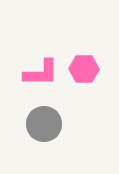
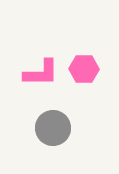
gray circle: moved 9 px right, 4 px down
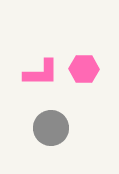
gray circle: moved 2 px left
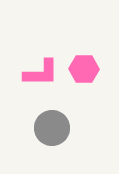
gray circle: moved 1 px right
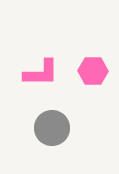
pink hexagon: moved 9 px right, 2 px down
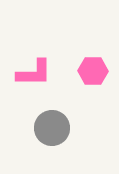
pink L-shape: moved 7 px left
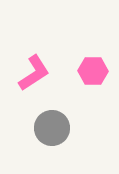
pink L-shape: rotated 33 degrees counterclockwise
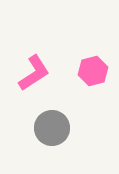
pink hexagon: rotated 16 degrees counterclockwise
